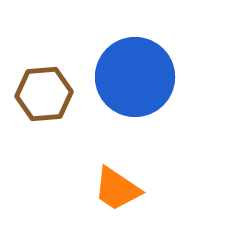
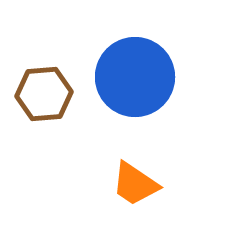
orange trapezoid: moved 18 px right, 5 px up
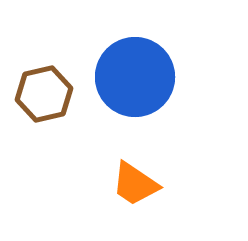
brown hexagon: rotated 8 degrees counterclockwise
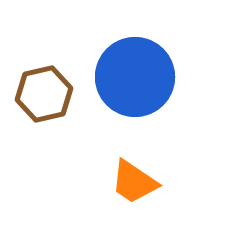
orange trapezoid: moved 1 px left, 2 px up
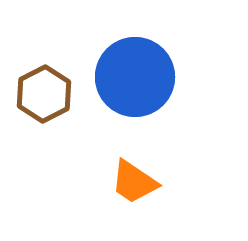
brown hexagon: rotated 14 degrees counterclockwise
